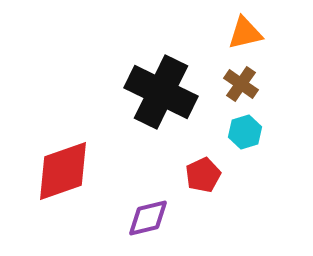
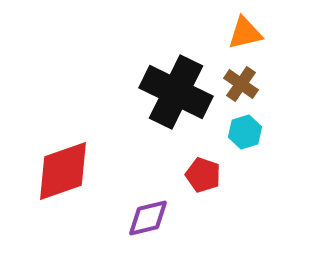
black cross: moved 15 px right
red pentagon: rotated 28 degrees counterclockwise
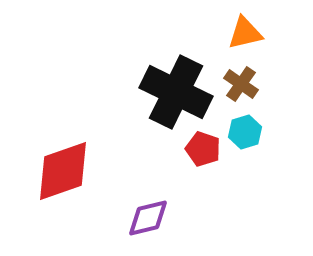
red pentagon: moved 26 px up
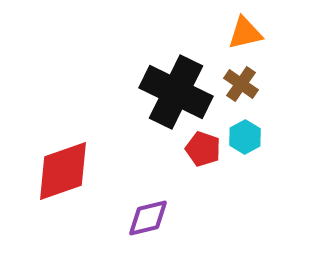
cyan hexagon: moved 5 px down; rotated 12 degrees counterclockwise
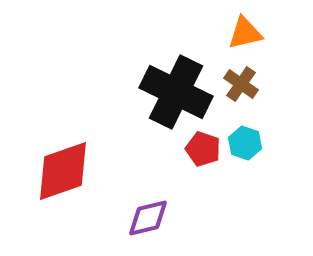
cyan hexagon: moved 6 px down; rotated 12 degrees counterclockwise
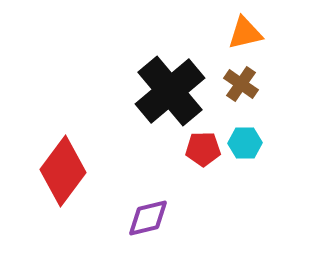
black cross: moved 6 px left, 1 px up; rotated 24 degrees clockwise
cyan hexagon: rotated 20 degrees counterclockwise
red pentagon: rotated 20 degrees counterclockwise
red diamond: rotated 34 degrees counterclockwise
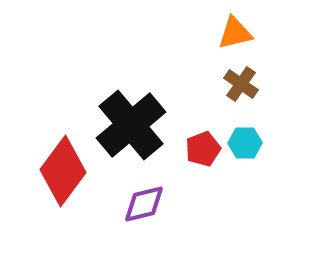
orange triangle: moved 10 px left
black cross: moved 39 px left, 34 px down
red pentagon: rotated 20 degrees counterclockwise
purple diamond: moved 4 px left, 14 px up
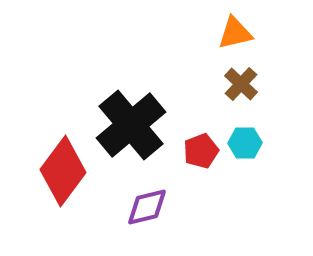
brown cross: rotated 8 degrees clockwise
red pentagon: moved 2 px left, 2 px down
purple diamond: moved 3 px right, 3 px down
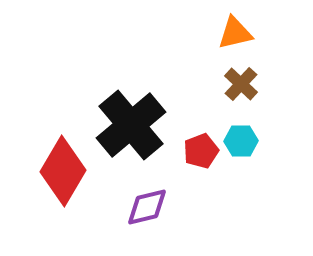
cyan hexagon: moved 4 px left, 2 px up
red diamond: rotated 6 degrees counterclockwise
